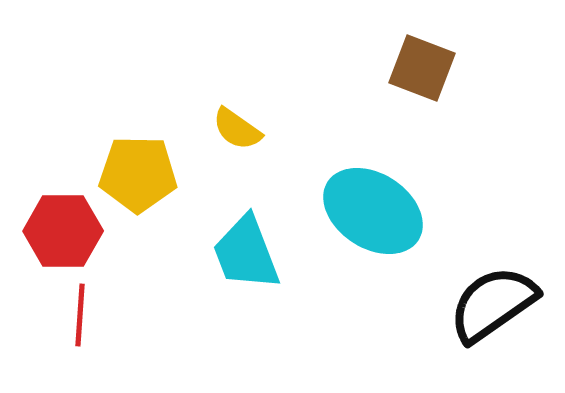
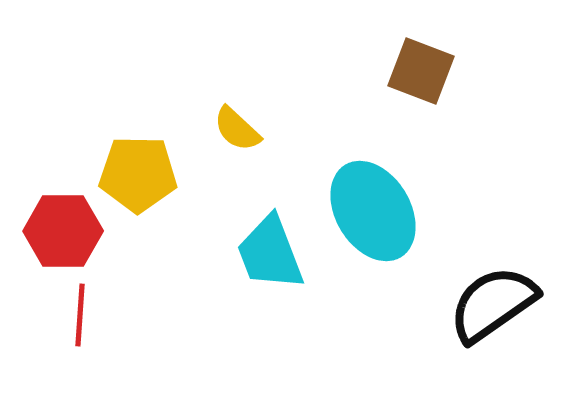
brown square: moved 1 px left, 3 px down
yellow semicircle: rotated 8 degrees clockwise
cyan ellipse: rotated 26 degrees clockwise
cyan trapezoid: moved 24 px right
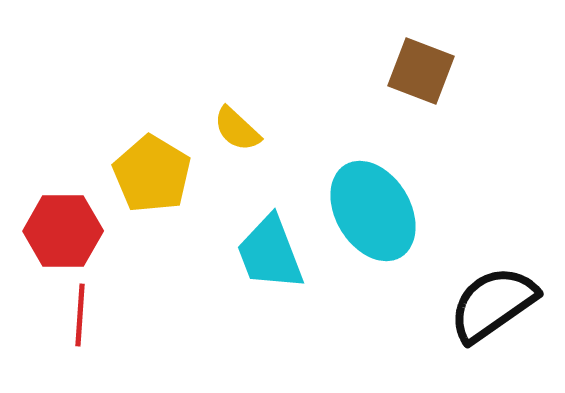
yellow pentagon: moved 14 px right; rotated 30 degrees clockwise
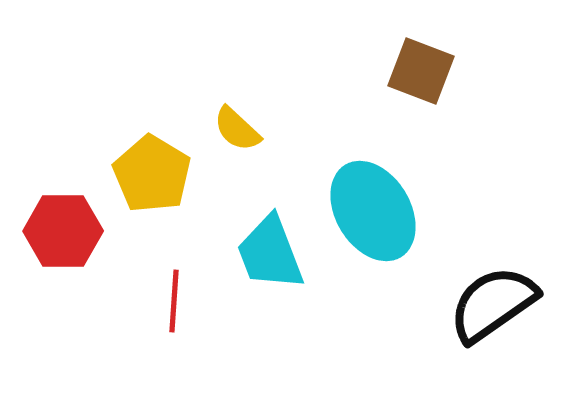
red line: moved 94 px right, 14 px up
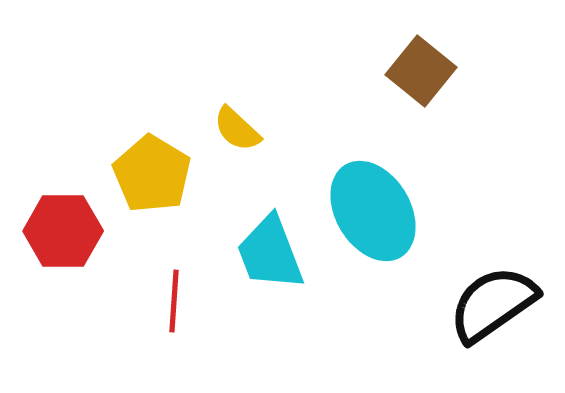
brown square: rotated 18 degrees clockwise
